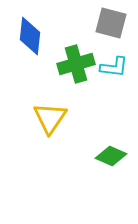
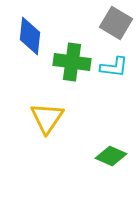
gray square: moved 5 px right; rotated 16 degrees clockwise
green cross: moved 4 px left, 2 px up; rotated 24 degrees clockwise
yellow triangle: moved 3 px left
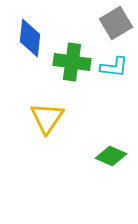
gray square: rotated 28 degrees clockwise
blue diamond: moved 2 px down
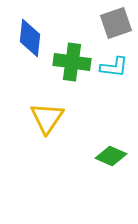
gray square: rotated 12 degrees clockwise
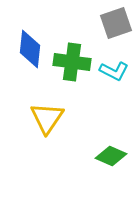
blue diamond: moved 11 px down
cyan L-shape: moved 4 px down; rotated 20 degrees clockwise
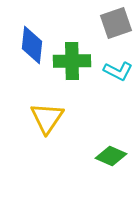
blue diamond: moved 2 px right, 4 px up
green cross: moved 1 px up; rotated 9 degrees counterclockwise
cyan L-shape: moved 4 px right
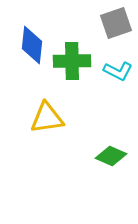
yellow triangle: rotated 48 degrees clockwise
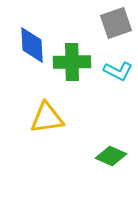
blue diamond: rotated 9 degrees counterclockwise
green cross: moved 1 px down
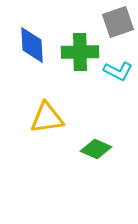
gray square: moved 2 px right, 1 px up
green cross: moved 8 px right, 10 px up
green diamond: moved 15 px left, 7 px up
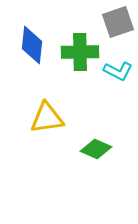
blue diamond: rotated 9 degrees clockwise
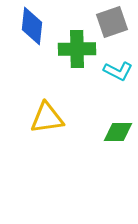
gray square: moved 6 px left
blue diamond: moved 19 px up
green cross: moved 3 px left, 3 px up
green diamond: moved 22 px right, 17 px up; rotated 24 degrees counterclockwise
